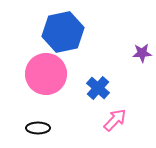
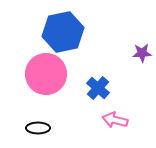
pink arrow: rotated 120 degrees counterclockwise
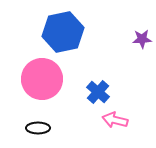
purple star: moved 14 px up
pink circle: moved 4 px left, 5 px down
blue cross: moved 4 px down
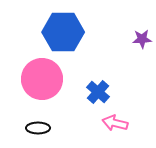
blue hexagon: rotated 12 degrees clockwise
pink arrow: moved 3 px down
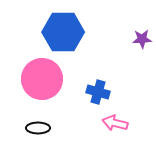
blue cross: rotated 25 degrees counterclockwise
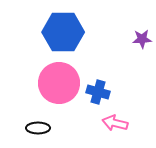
pink circle: moved 17 px right, 4 px down
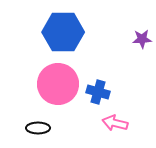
pink circle: moved 1 px left, 1 px down
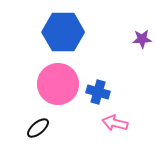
black ellipse: rotated 40 degrees counterclockwise
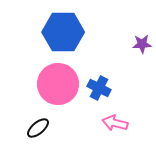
purple star: moved 5 px down
blue cross: moved 1 px right, 4 px up; rotated 10 degrees clockwise
